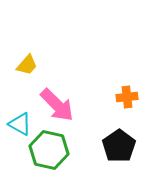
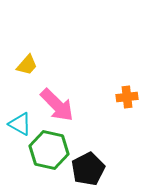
black pentagon: moved 31 px left, 23 px down; rotated 8 degrees clockwise
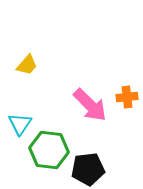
pink arrow: moved 33 px right
cyan triangle: rotated 35 degrees clockwise
green hexagon: rotated 6 degrees counterclockwise
black pentagon: rotated 20 degrees clockwise
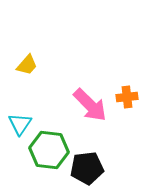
black pentagon: moved 1 px left, 1 px up
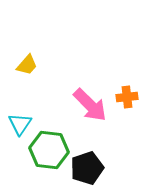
black pentagon: rotated 12 degrees counterclockwise
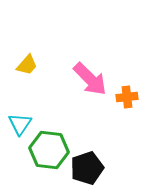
pink arrow: moved 26 px up
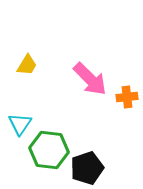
yellow trapezoid: rotated 10 degrees counterclockwise
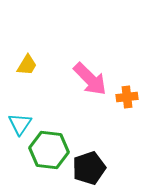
black pentagon: moved 2 px right
